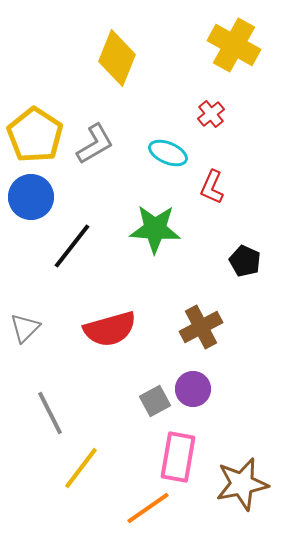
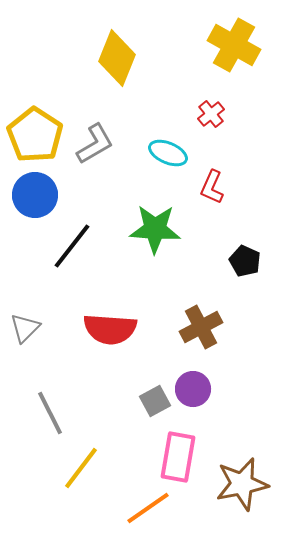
blue circle: moved 4 px right, 2 px up
red semicircle: rotated 20 degrees clockwise
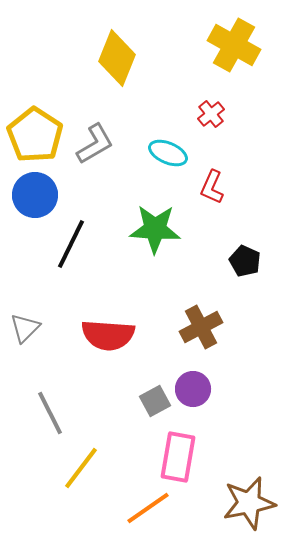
black line: moved 1 px left, 2 px up; rotated 12 degrees counterclockwise
red semicircle: moved 2 px left, 6 px down
brown star: moved 7 px right, 19 px down
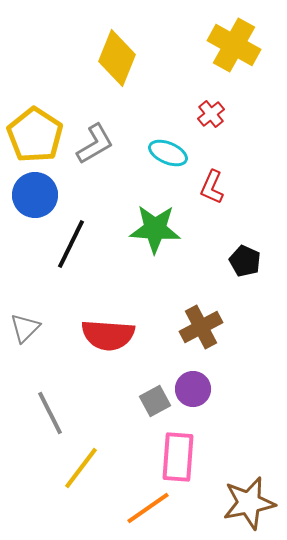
pink rectangle: rotated 6 degrees counterclockwise
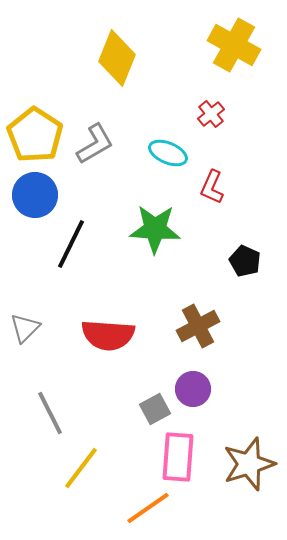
brown cross: moved 3 px left, 1 px up
gray square: moved 8 px down
brown star: moved 39 px up; rotated 6 degrees counterclockwise
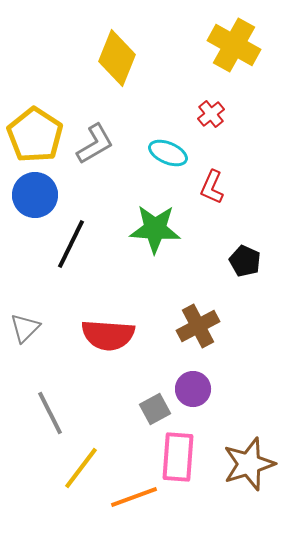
orange line: moved 14 px left, 11 px up; rotated 15 degrees clockwise
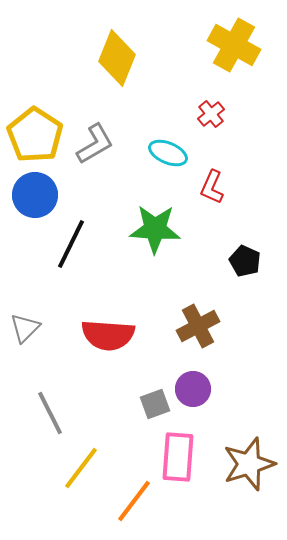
gray square: moved 5 px up; rotated 8 degrees clockwise
orange line: moved 4 px down; rotated 33 degrees counterclockwise
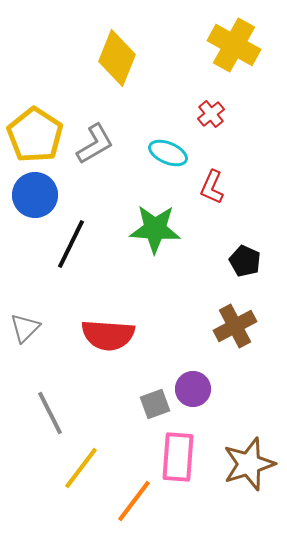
brown cross: moved 37 px right
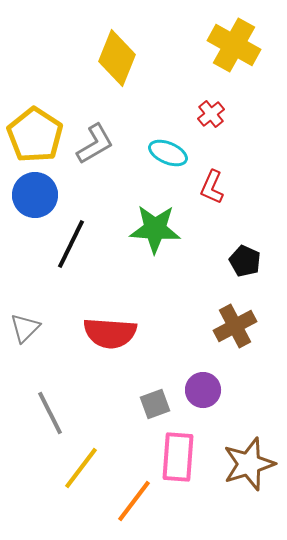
red semicircle: moved 2 px right, 2 px up
purple circle: moved 10 px right, 1 px down
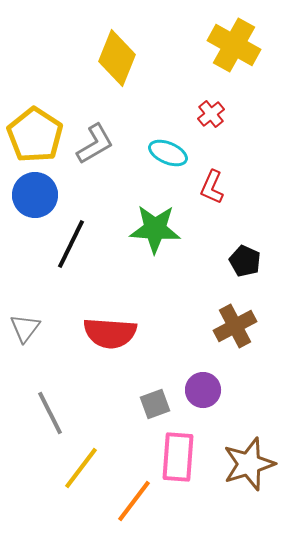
gray triangle: rotated 8 degrees counterclockwise
